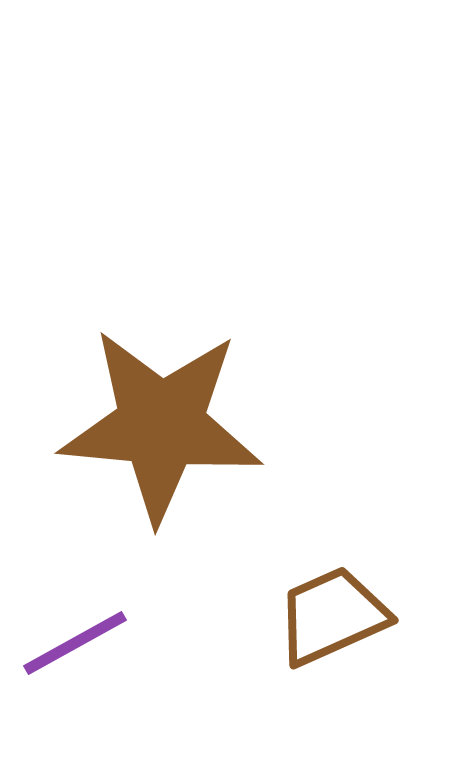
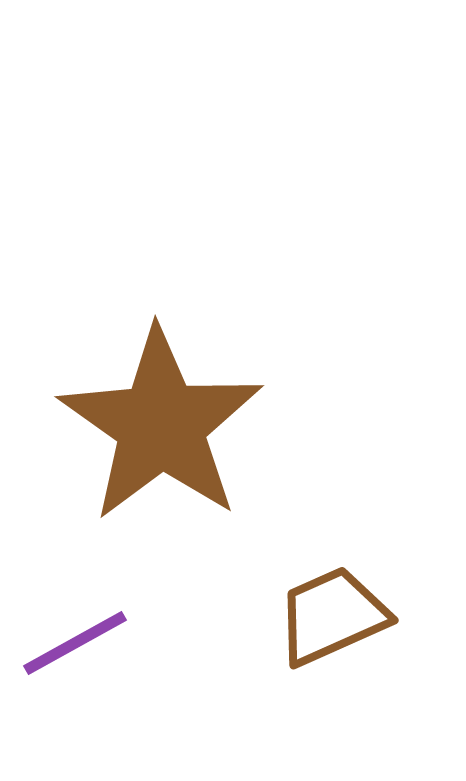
brown star: rotated 30 degrees clockwise
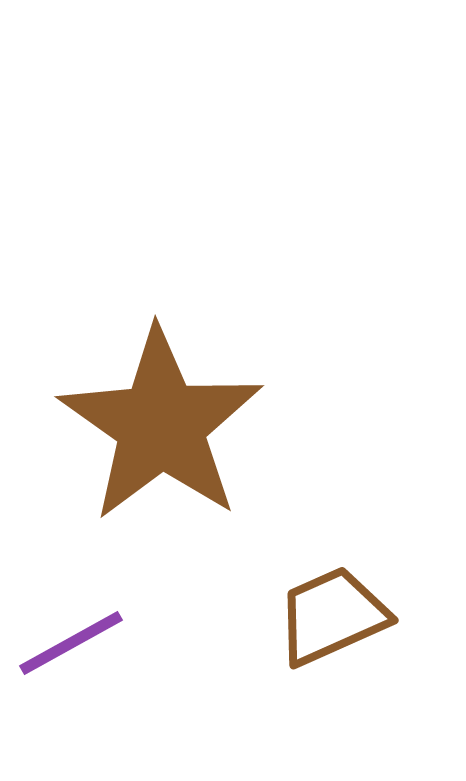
purple line: moved 4 px left
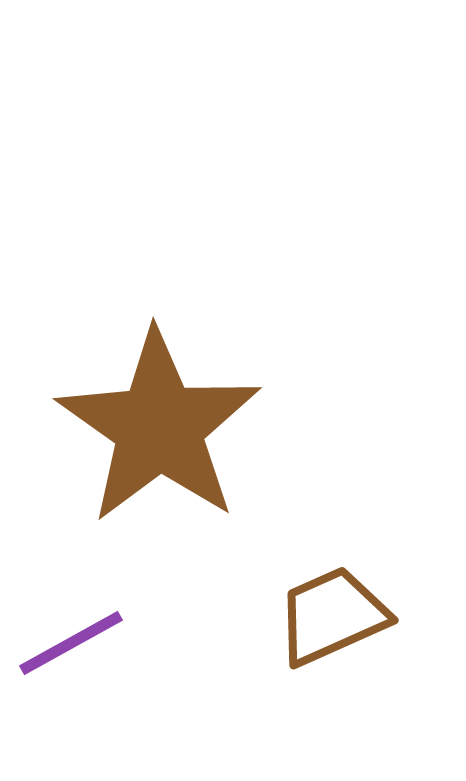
brown star: moved 2 px left, 2 px down
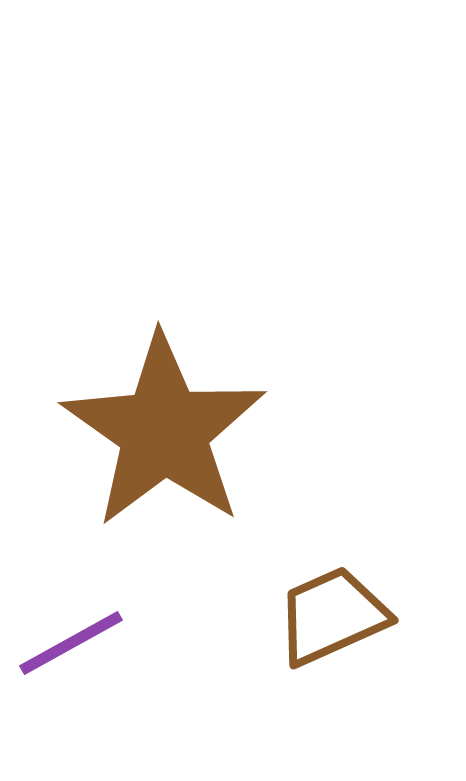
brown star: moved 5 px right, 4 px down
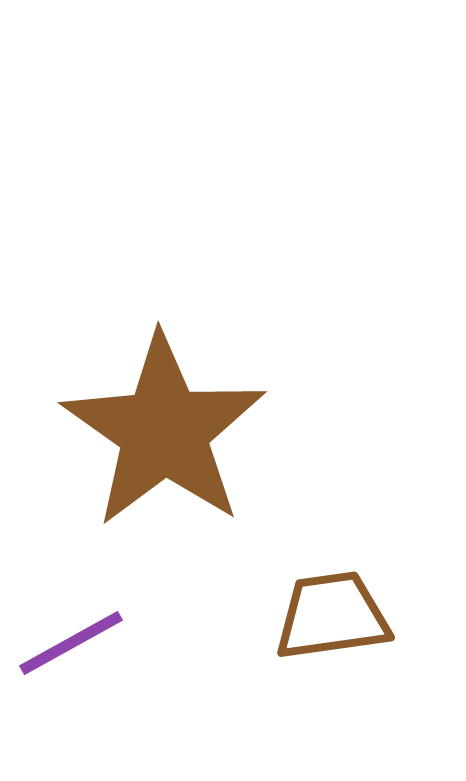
brown trapezoid: rotated 16 degrees clockwise
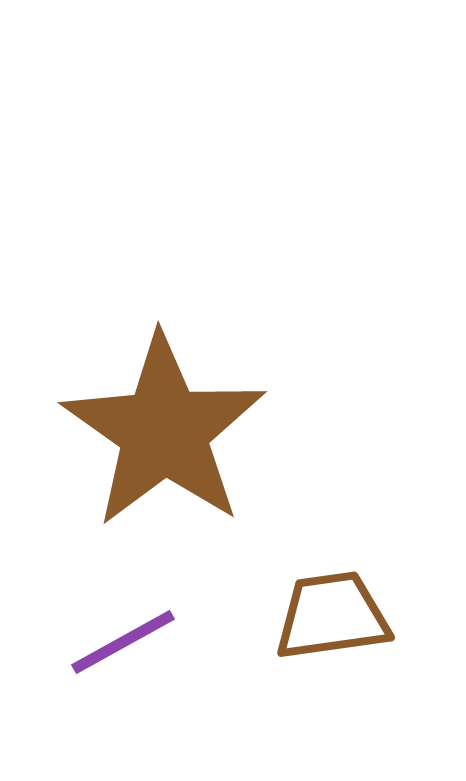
purple line: moved 52 px right, 1 px up
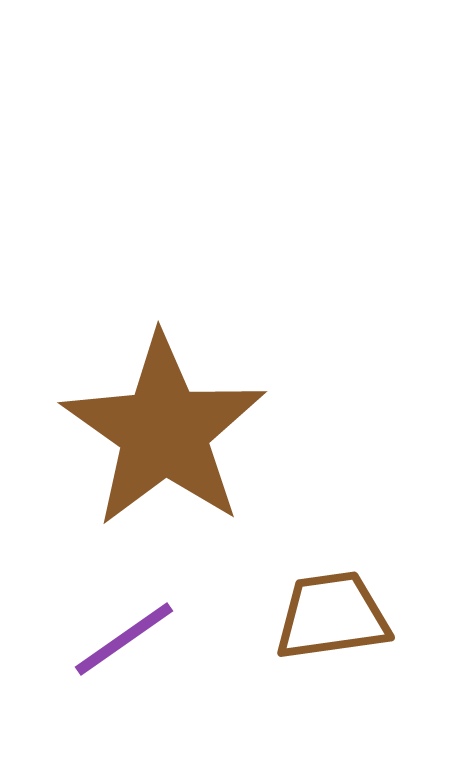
purple line: moved 1 px right, 3 px up; rotated 6 degrees counterclockwise
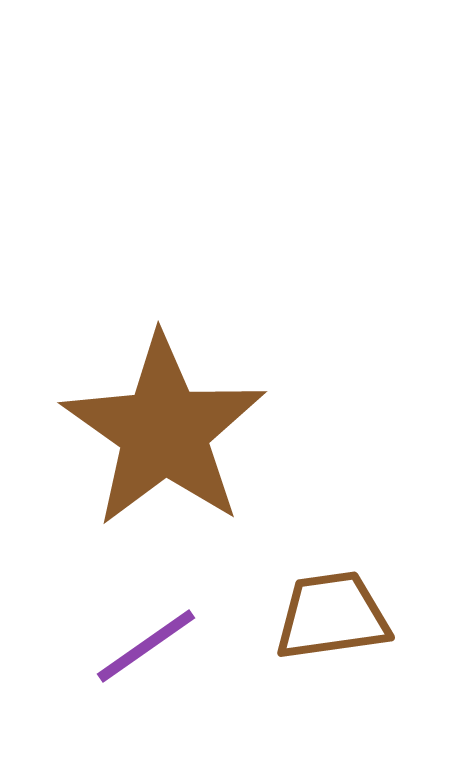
purple line: moved 22 px right, 7 px down
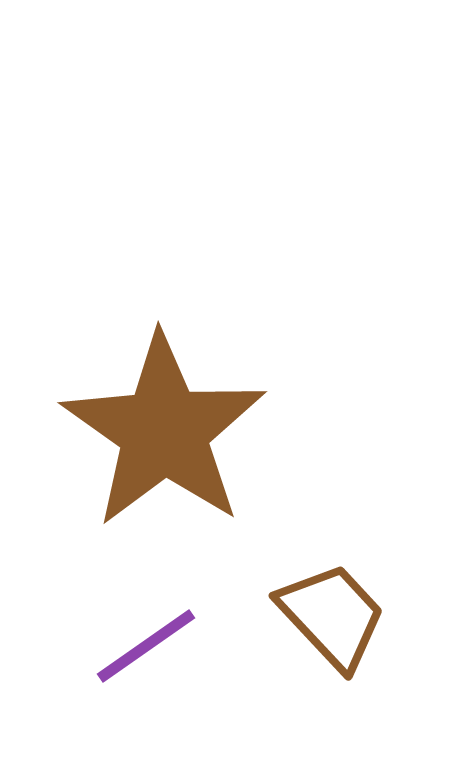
brown trapezoid: rotated 55 degrees clockwise
